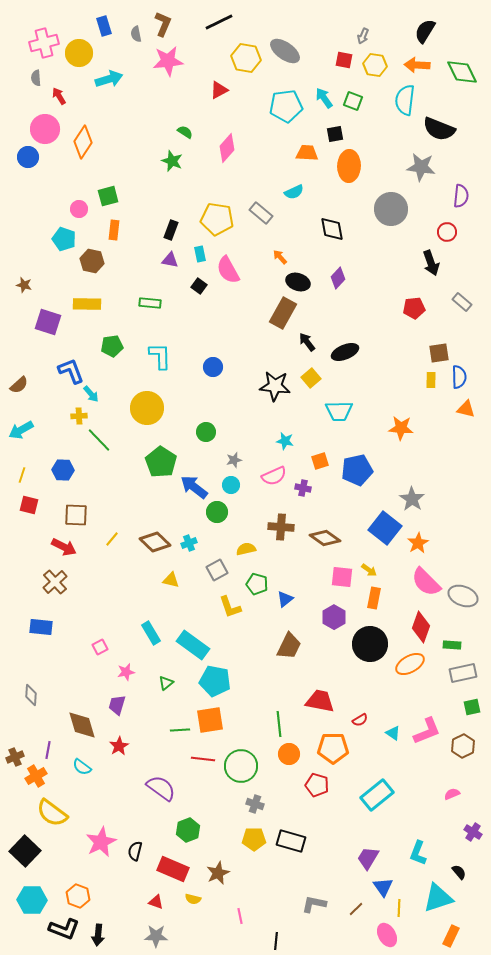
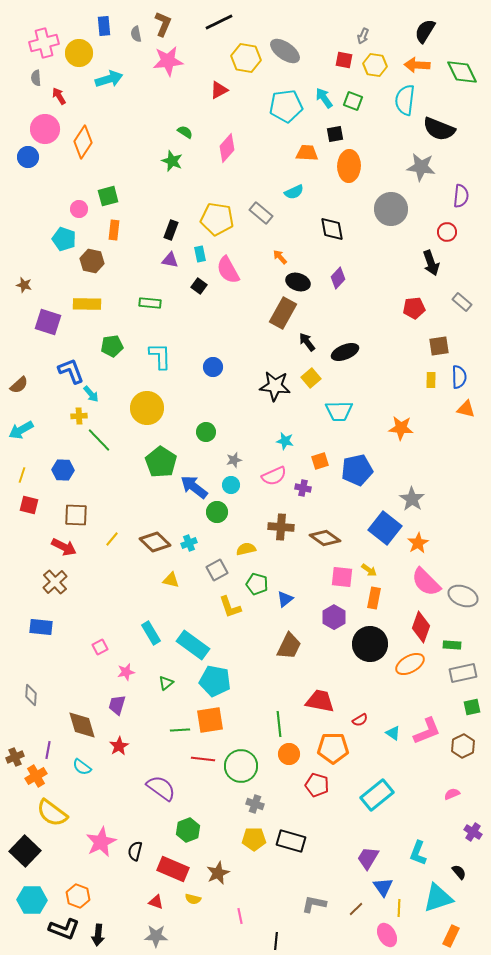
blue rectangle at (104, 26): rotated 12 degrees clockwise
brown square at (439, 353): moved 7 px up
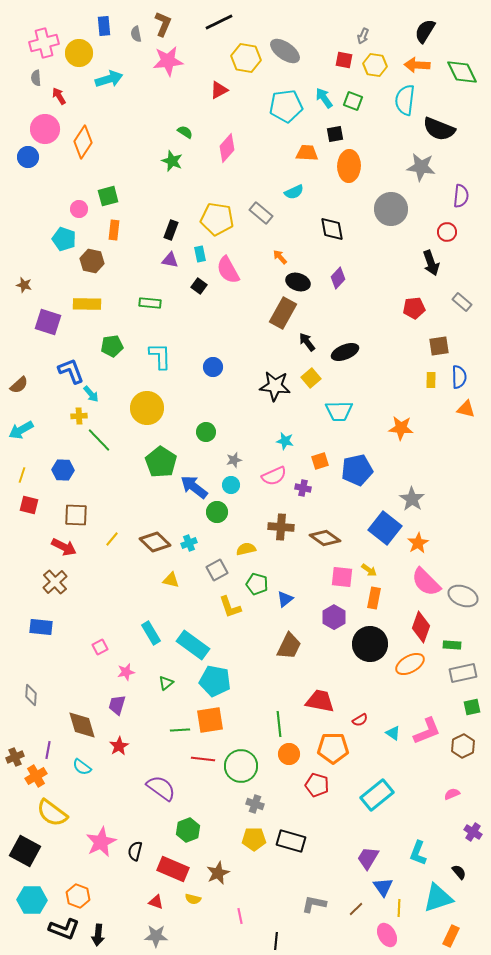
black square at (25, 851): rotated 16 degrees counterclockwise
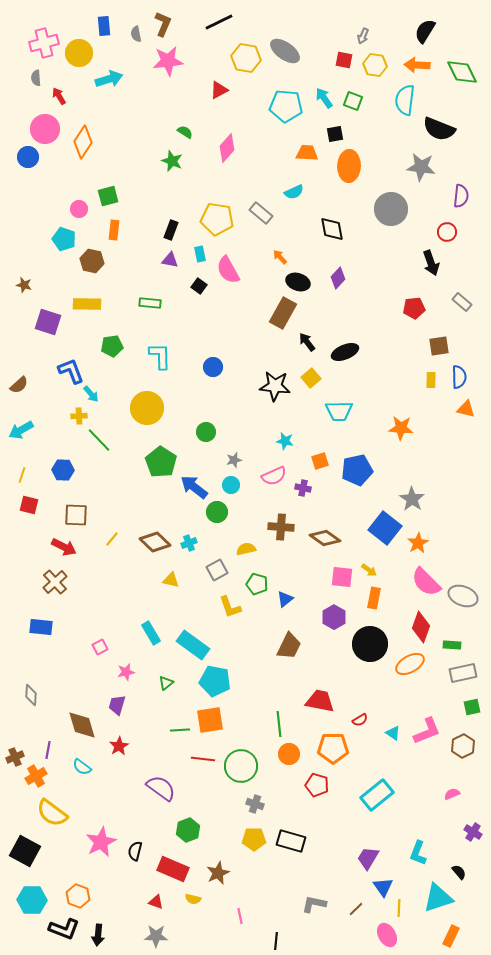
cyan pentagon at (286, 106): rotated 12 degrees clockwise
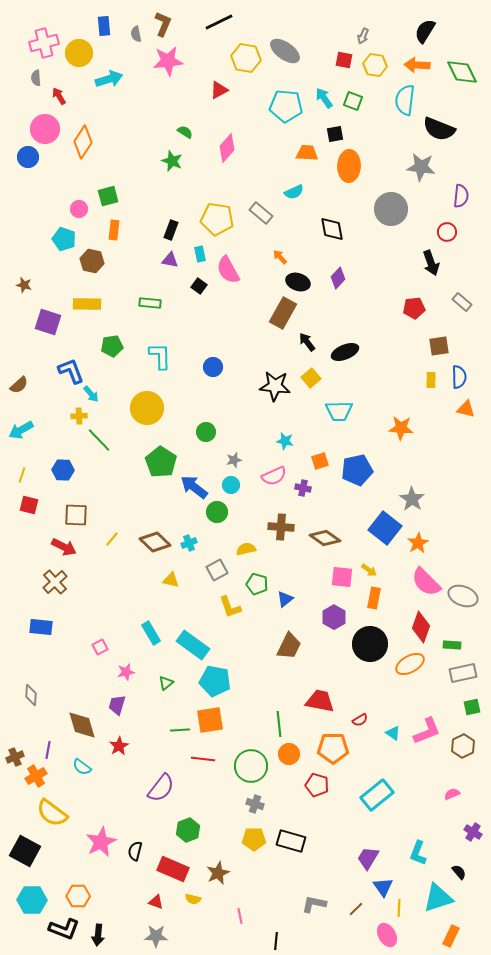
green circle at (241, 766): moved 10 px right
purple semicircle at (161, 788): rotated 92 degrees clockwise
orange hexagon at (78, 896): rotated 20 degrees counterclockwise
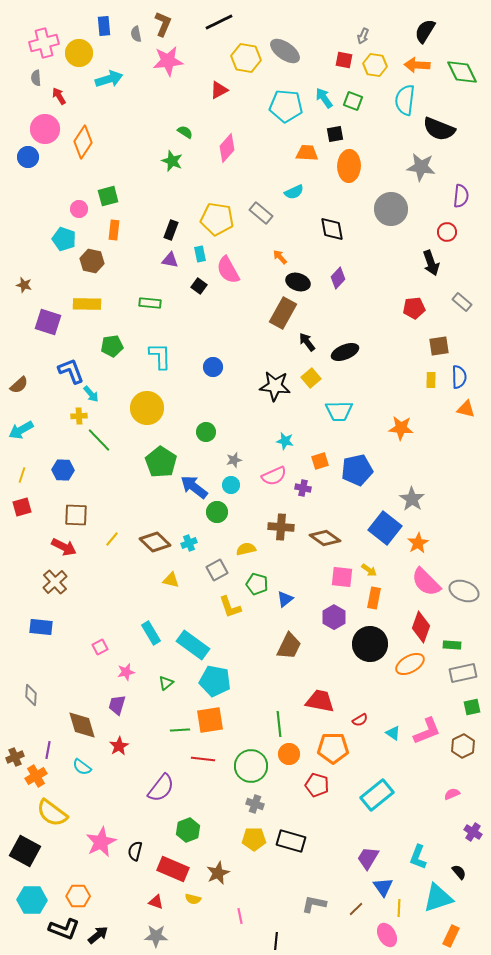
red square at (29, 505): moved 7 px left, 2 px down; rotated 30 degrees counterclockwise
gray ellipse at (463, 596): moved 1 px right, 5 px up
cyan L-shape at (418, 853): moved 4 px down
black arrow at (98, 935): rotated 135 degrees counterclockwise
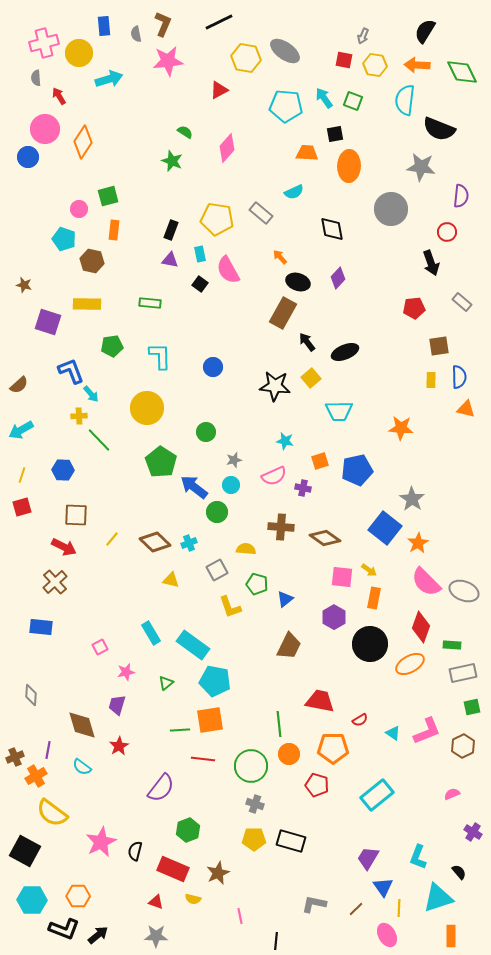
black square at (199, 286): moved 1 px right, 2 px up
yellow semicircle at (246, 549): rotated 18 degrees clockwise
orange rectangle at (451, 936): rotated 25 degrees counterclockwise
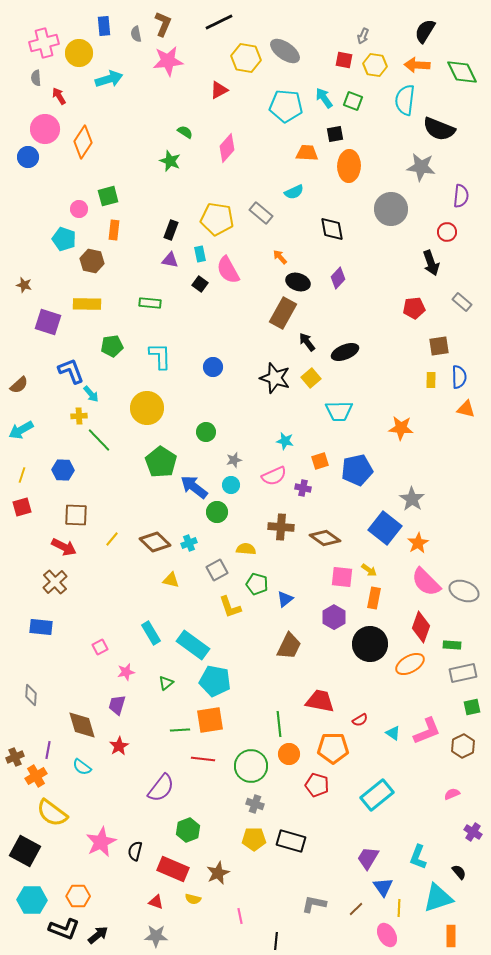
green star at (172, 161): moved 2 px left
black star at (275, 386): moved 8 px up; rotated 12 degrees clockwise
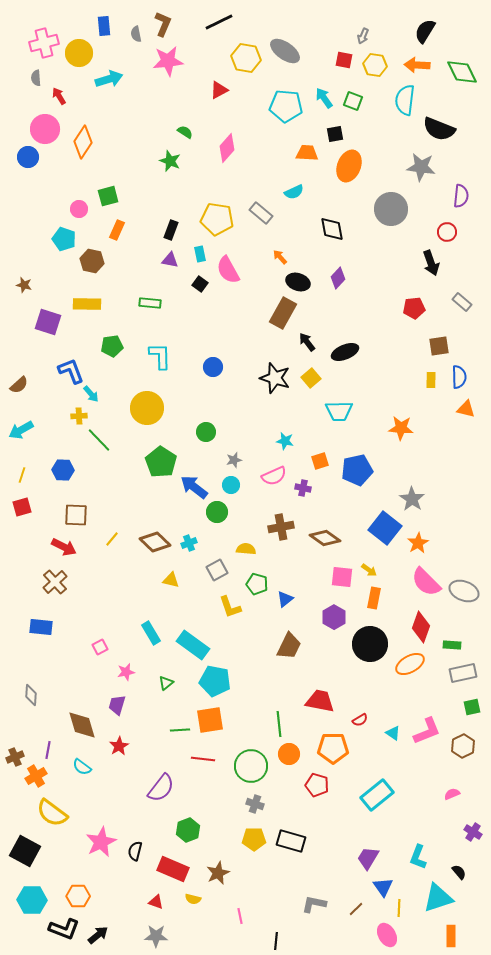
orange ellipse at (349, 166): rotated 20 degrees clockwise
orange rectangle at (114, 230): moved 3 px right; rotated 18 degrees clockwise
brown cross at (281, 527): rotated 15 degrees counterclockwise
